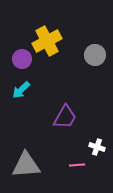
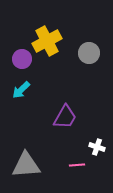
gray circle: moved 6 px left, 2 px up
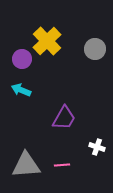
yellow cross: rotated 16 degrees counterclockwise
gray circle: moved 6 px right, 4 px up
cyan arrow: rotated 66 degrees clockwise
purple trapezoid: moved 1 px left, 1 px down
pink line: moved 15 px left
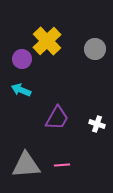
purple trapezoid: moved 7 px left
white cross: moved 23 px up
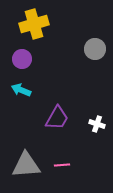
yellow cross: moved 13 px left, 17 px up; rotated 28 degrees clockwise
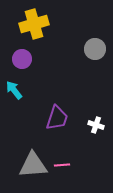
cyan arrow: moved 7 px left; rotated 30 degrees clockwise
purple trapezoid: rotated 12 degrees counterclockwise
white cross: moved 1 px left, 1 px down
gray triangle: moved 7 px right
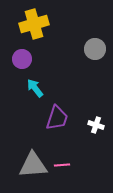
cyan arrow: moved 21 px right, 2 px up
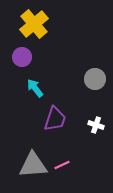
yellow cross: rotated 24 degrees counterclockwise
gray circle: moved 30 px down
purple circle: moved 2 px up
purple trapezoid: moved 2 px left, 1 px down
pink line: rotated 21 degrees counterclockwise
